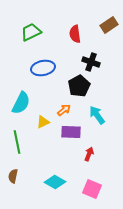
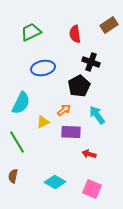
green line: rotated 20 degrees counterclockwise
red arrow: rotated 96 degrees counterclockwise
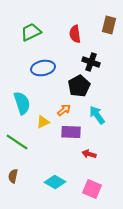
brown rectangle: rotated 42 degrees counterclockwise
cyan semicircle: moved 1 px right; rotated 45 degrees counterclockwise
green line: rotated 25 degrees counterclockwise
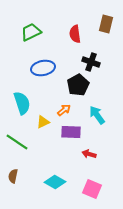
brown rectangle: moved 3 px left, 1 px up
black pentagon: moved 1 px left, 1 px up
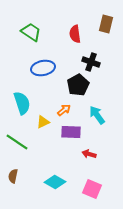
green trapezoid: rotated 60 degrees clockwise
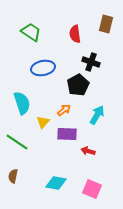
cyan arrow: rotated 66 degrees clockwise
yellow triangle: rotated 24 degrees counterclockwise
purple rectangle: moved 4 px left, 2 px down
red arrow: moved 1 px left, 3 px up
cyan diamond: moved 1 px right, 1 px down; rotated 20 degrees counterclockwise
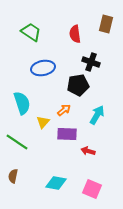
black pentagon: rotated 20 degrees clockwise
